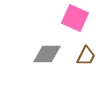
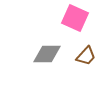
brown trapezoid: rotated 15 degrees clockwise
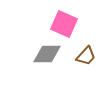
pink square: moved 11 px left, 6 px down
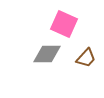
brown trapezoid: moved 2 px down
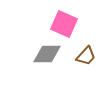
brown trapezoid: moved 2 px up
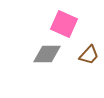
brown trapezoid: moved 3 px right, 1 px up
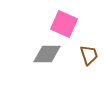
brown trapezoid: rotated 60 degrees counterclockwise
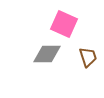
brown trapezoid: moved 1 px left, 2 px down
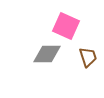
pink square: moved 2 px right, 2 px down
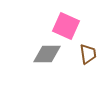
brown trapezoid: moved 3 px up; rotated 10 degrees clockwise
